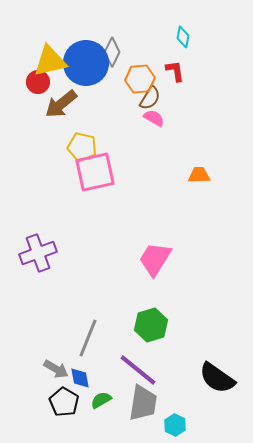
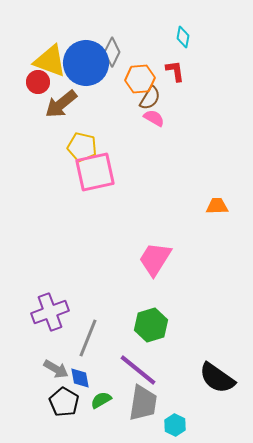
yellow triangle: rotated 33 degrees clockwise
orange trapezoid: moved 18 px right, 31 px down
purple cross: moved 12 px right, 59 px down
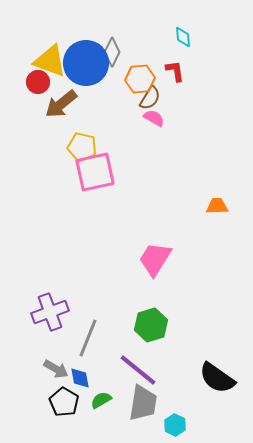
cyan diamond: rotated 15 degrees counterclockwise
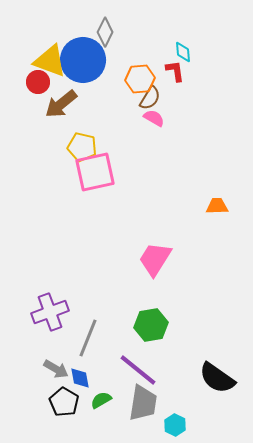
cyan diamond: moved 15 px down
gray diamond: moved 7 px left, 20 px up
blue circle: moved 3 px left, 3 px up
green hexagon: rotated 8 degrees clockwise
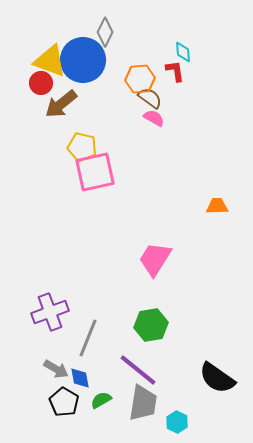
red circle: moved 3 px right, 1 px down
brown semicircle: rotated 85 degrees counterclockwise
cyan hexagon: moved 2 px right, 3 px up
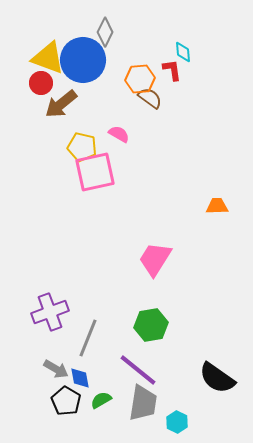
yellow triangle: moved 2 px left, 3 px up
red L-shape: moved 3 px left, 1 px up
pink semicircle: moved 35 px left, 16 px down
black pentagon: moved 2 px right, 1 px up
